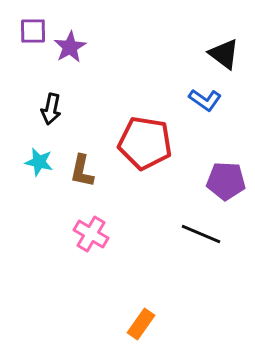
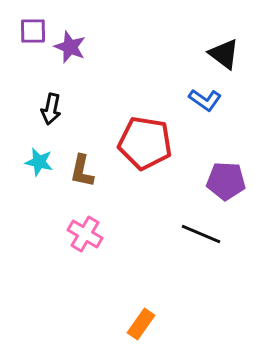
purple star: rotated 20 degrees counterclockwise
pink cross: moved 6 px left
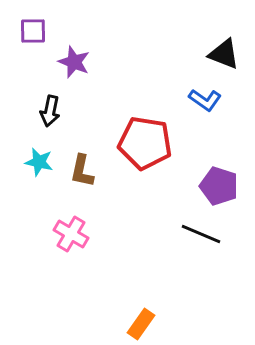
purple star: moved 4 px right, 15 px down
black triangle: rotated 16 degrees counterclockwise
black arrow: moved 1 px left, 2 px down
purple pentagon: moved 7 px left, 5 px down; rotated 15 degrees clockwise
pink cross: moved 14 px left
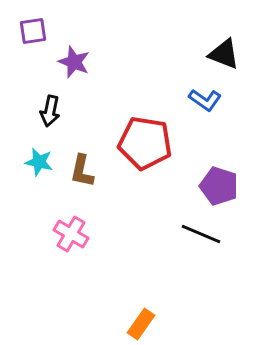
purple square: rotated 8 degrees counterclockwise
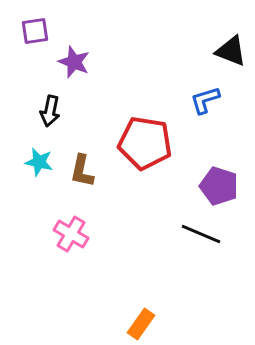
purple square: moved 2 px right
black triangle: moved 7 px right, 3 px up
blue L-shape: rotated 128 degrees clockwise
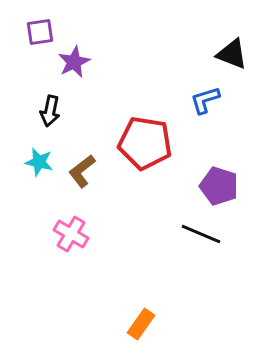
purple square: moved 5 px right, 1 px down
black triangle: moved 1 px right, 3 px down
purple star: rotated 24 degrees clockwise
brown L-shape: rotated 40 degrees clockwise
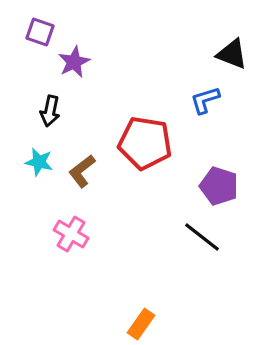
purple square: rotated 28 degrees clockwise
black line: moved 1 px right, 3 px down; rotated 15 degrees clockwise
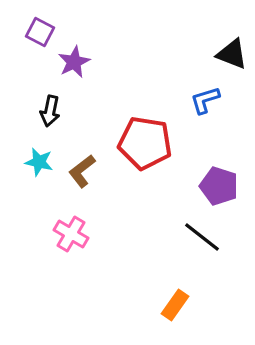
purple square: rotated 8 degrees clockwise
orange rectangle: moved 34 px right, 19 px up
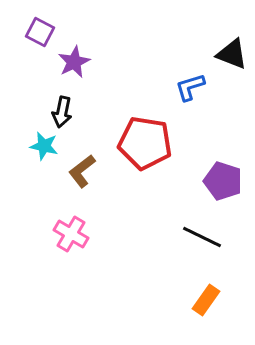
blue L-shape: moved 15 px left, 13 px up
black arrow: moved 12 px right, 1 px down
cyan star: moved 5 px right, 16 px up
purple pentagon: moved 4 px right, 5 px up
black line: rotated 12 degrees counterclockwise
orange rectangle: moved 31 px right, 5 px up
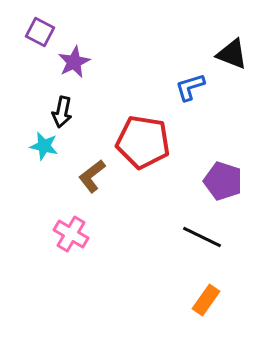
red pentagon: moved 2 px left, 1 px up
brown L-shape: moved 10 px right, 5 px down
